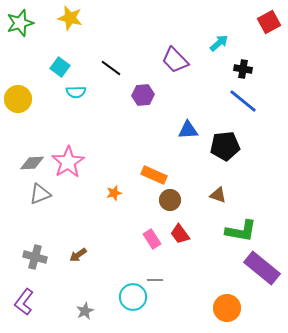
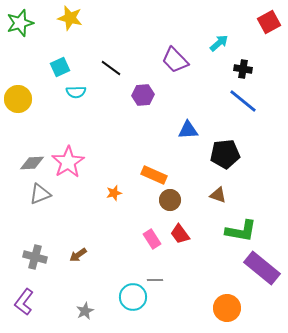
cyan square: rotated 30 degrees clockwise
black pentagon: moved 8 px down
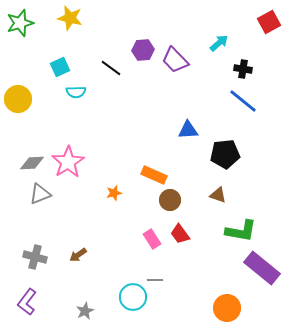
purple hexagon: moved 45 px up
purple L-shape: moved 3 px right
